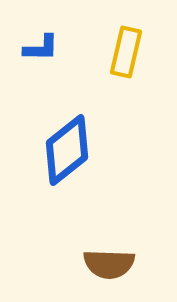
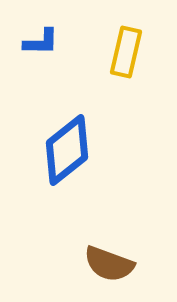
blue L-shape: moved 6 px up
brown semicircle: rotated 18 degrees clockwise
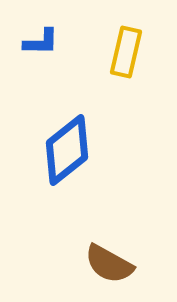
brown semicircle: rotated 9 degrees clockwise
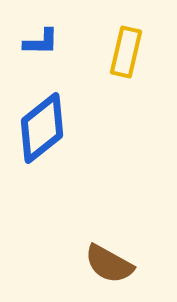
blue diamond: moved 25 px left, 22 px up
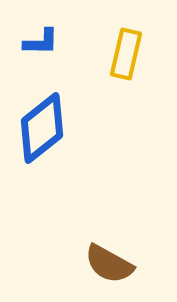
yellow rectangle: moved 2 px down
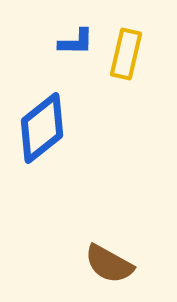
blue L-shape: moved 35 px right
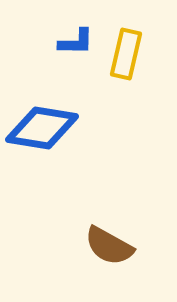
blue diamond: rotated 48 degrees clockwise
brown semicircle: moved 18 px up
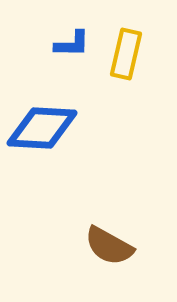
blue L-shape: moved 4 px left, 2 px down
blue diamond: rotated 6 degrees counterclockwise
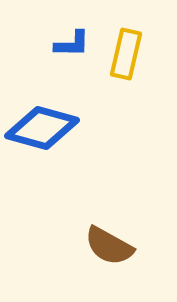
blue diamond: rotated 12 degrees clockwise
